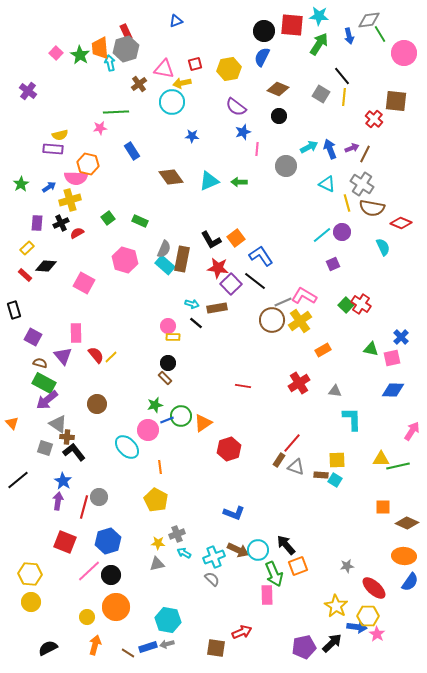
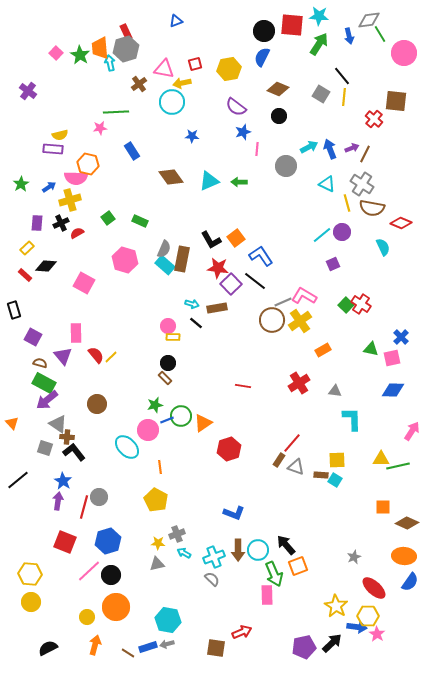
brown arrow at (238, 550): rotated 65 degrees clockwise
gray star at (347, 566): moved 7 px right, 9 px up; rotated 16 degrees counterclockwise
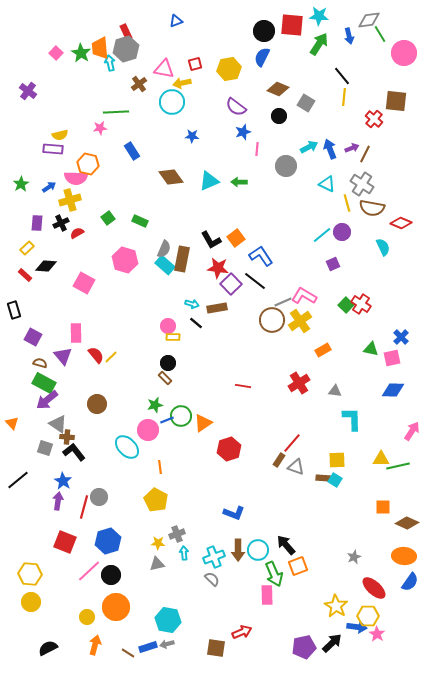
green star at (80, 55): moved 1 px right, 2 px up
gray square at (321, 94): moved 15 px left, 9 px down
brown rectangle at (321, 475): moved 2 px right, 3 px down
cyan arrow at (184, 553): rotated 56 degrees clockwise
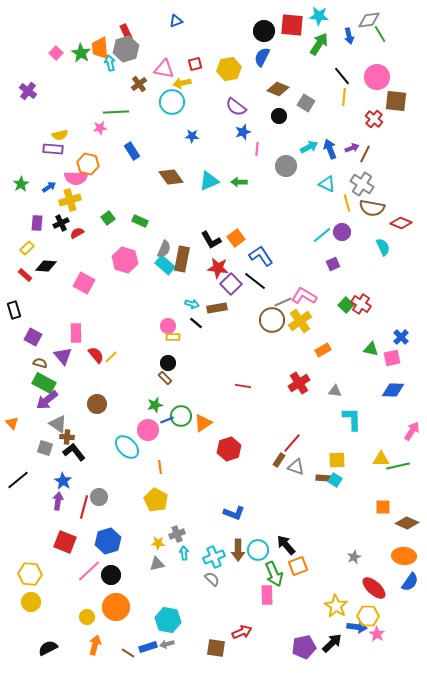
pink circle at (404, 53): moved 27 px left, 24 px down
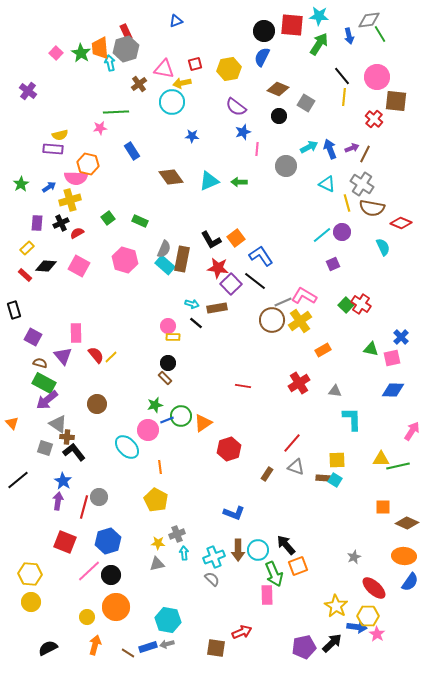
pink square at (84, 283): moved 5 px left, 17 px up
brown rectangle at (279, 460): moved 12 px left, 14 px down
